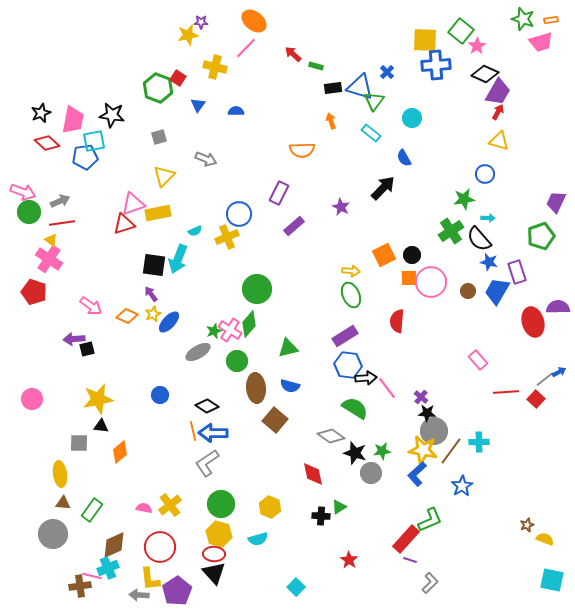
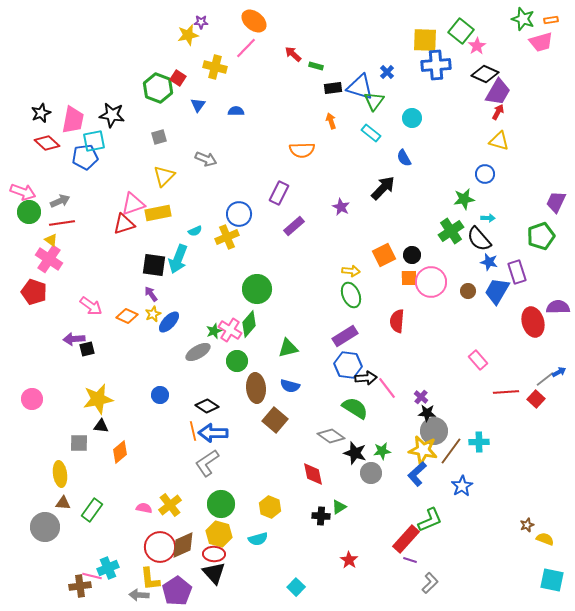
gray circle at (53, 534): moved 8 px left, 7 px up
brown diamond at (114, 545): moved 69 px right
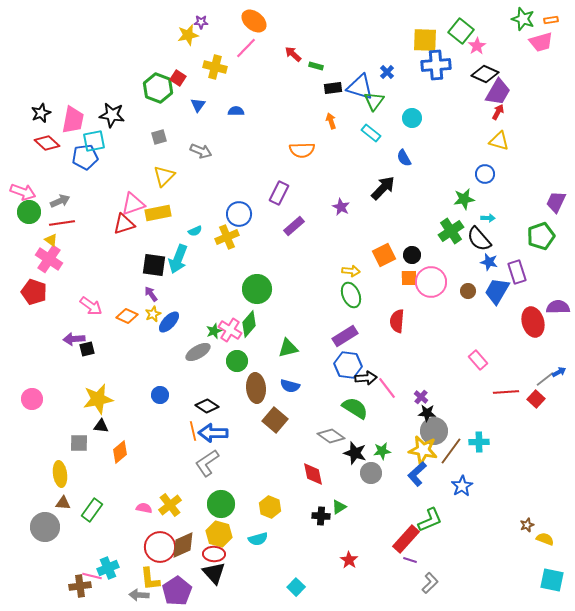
gray arrow at (206, 159): moved 5 px left, 8 px up
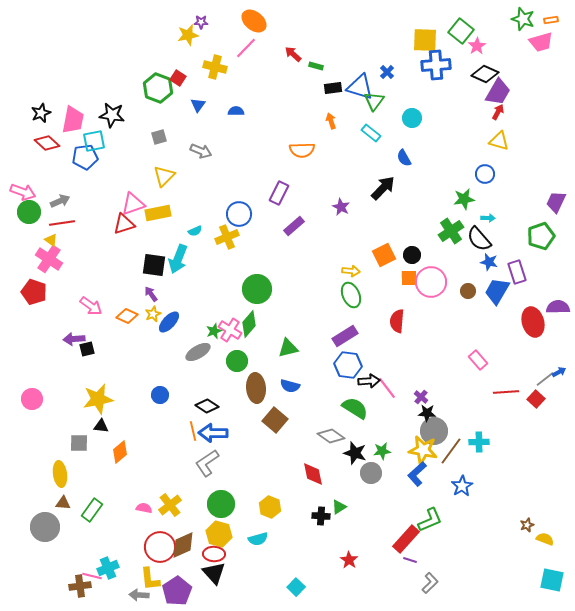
black arrow at (366, 378): moved 3 px right, 3 px down
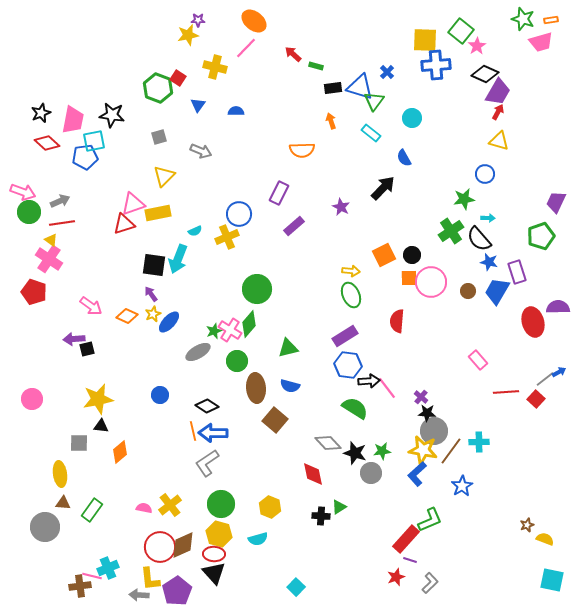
purple star at (201, 22): moved 3 px left, 2 px up
gray diamond at (331, 436): moved 3 px left, 7 px down; rotated 12 degrees clockwise
red star at (349, 560): moved 47 px right, 17 px down; rotated 18 degrees clockwise
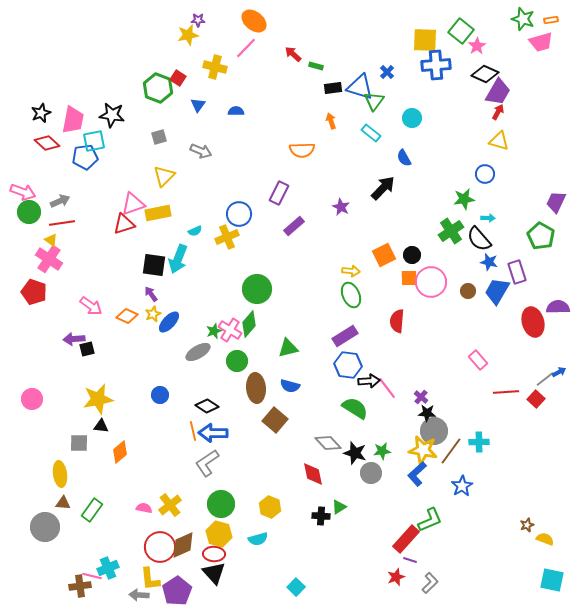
green pentagon at (541, 236): rotated 24 degrees counterclockwise
